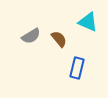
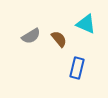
cyan triangle: moved 2 px left, 2 px down
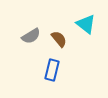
cyan triangle: rotated 15 degrees clockwise
blue rectangle: moved 25 px left, 2 px down
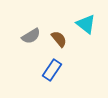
blue rectangle: rotated 20 degrees clockwise
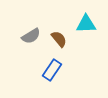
cyan triangle: rotated 40 degrees counterclockwise
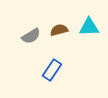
cyan triangle: moved 3 px right, 3 px down
brown semicircle: moved 9 px up; rotated 66 degrees counterclockwise
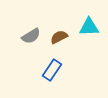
brown semicircle: moved 7 px down; rotated 12 degrees counterclockwise
